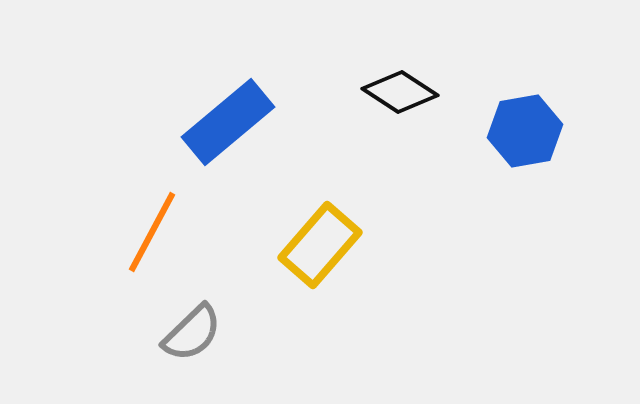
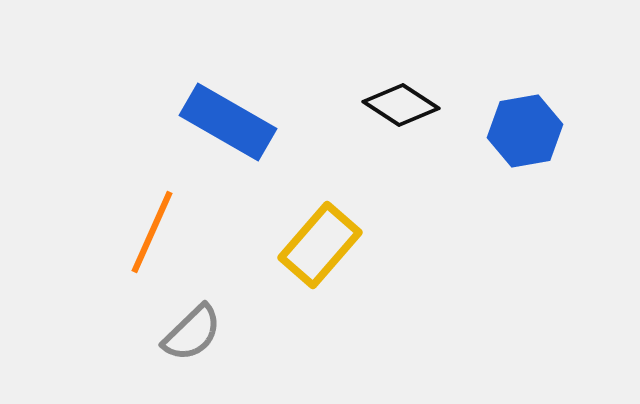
black diamond: moved 1 px right, 13 px down
blue rectangle: rotated 70 degrees clockwise
orange line: rotated 4 degrees counterclockwise
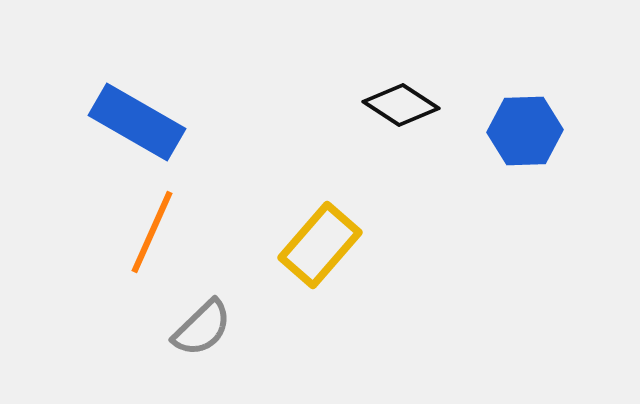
blue rectangle: moved 91 px left
blue hexagon: rotated 8 degrees clockwise
gray semicircle: moved 10 px right, 5 px up
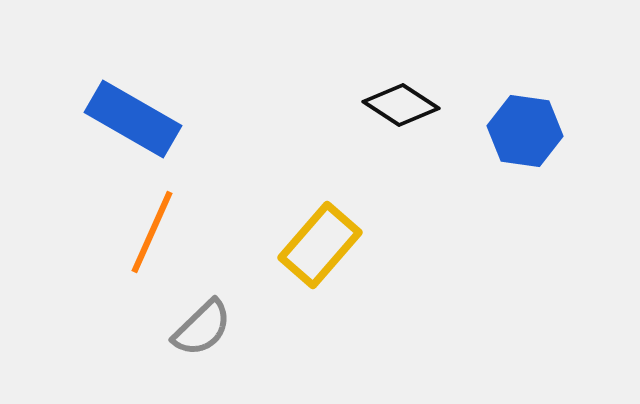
blue rectangle: moved 4 px left, 3 px up
blue hexagon: rotated 10 degrees clockwise
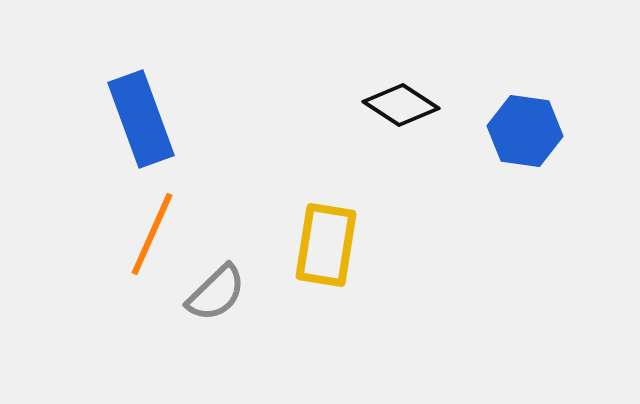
blue rectangle: moved 8 px right; rotated 40 degrees clockwise
orange line: moved 2 px down
yellow rectangle: moved 6 px right; rotated 32 degrees counterclockwise
gray semicircle: moved 14 px right, 35 px up
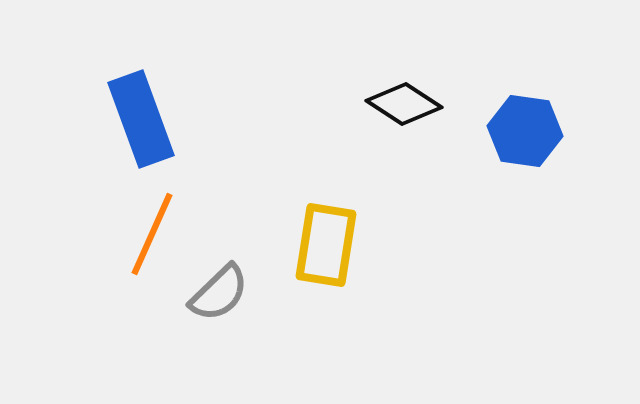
black diamond: moved 3 px right, 1 px up
gray semicircle: moved 3 px right
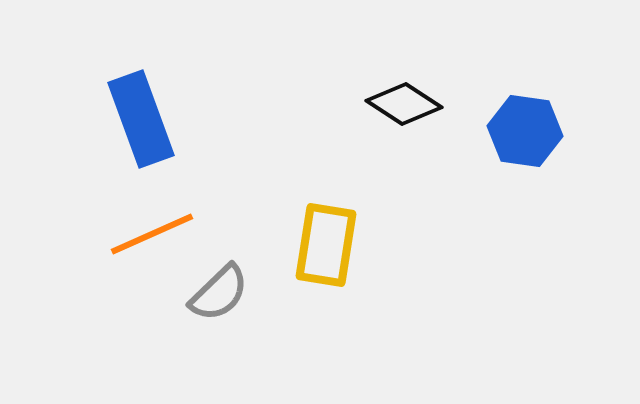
orange line: rotated 42 degrees clockwise
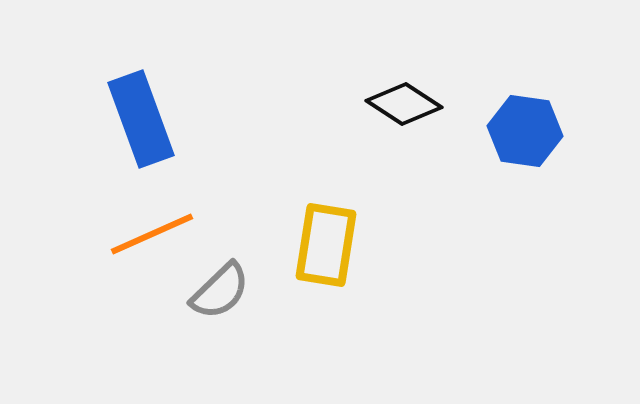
gray semicircle: moved 1 px right, 2 px up
